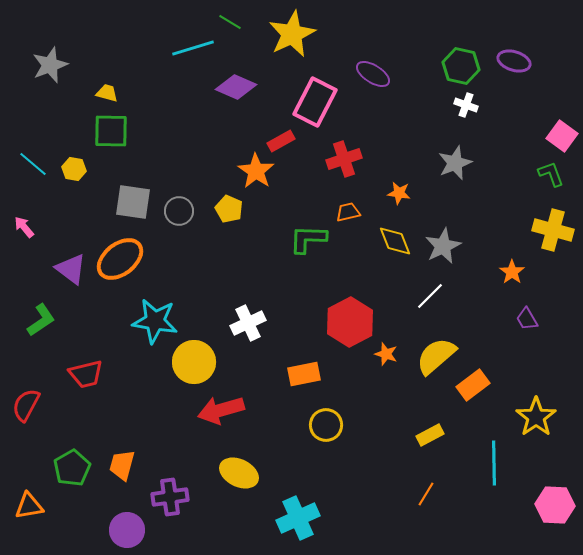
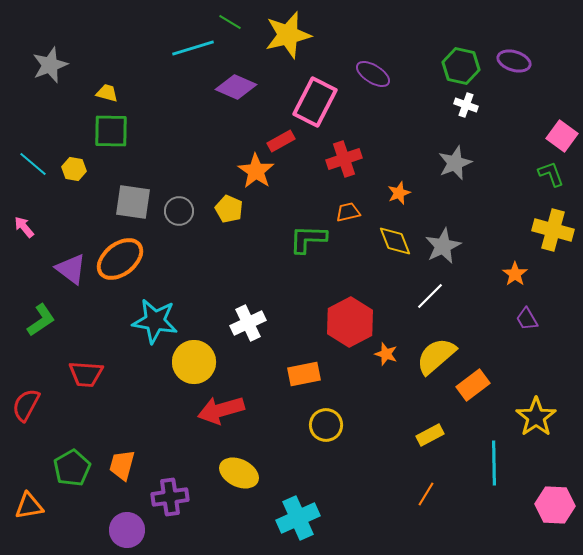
yellow star at (292, 34): moved 4 px left, 1 px down; rotated 12 degrees clockwise
orange star at (399, 193): rotated 30 degrees counterclockwise
orange star at (512, 272): moved 3 px right, 2 px down
red trapezoid at (86, 374): rotated 18 degrees clockwise
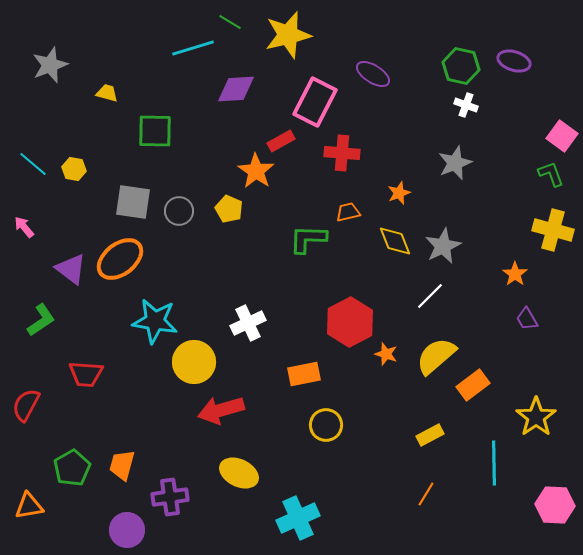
purple diamond at (236, 87): moved 2 px down; rotated 27 degrees counterclockwise
green square at (111, 131): moved 44 px right
red cross at (344, 159): moved 2 px left, 6 px up; rotated 24 degrees clockwise
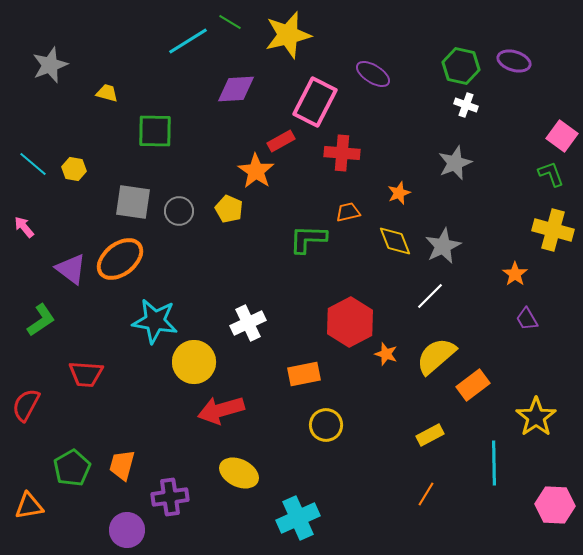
cyan line at (193, 48): moved 5 px left, 7 px up; rotated 15 degrees counterclockwise
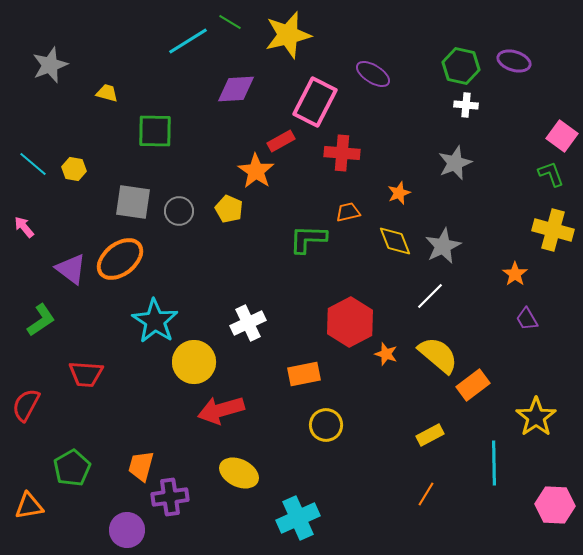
white cross at (466, 105): rotated 15 degrees counterclockwise
cyan star at (155, 321): rotated 24 degrees clockwise
yellow semicircle at (436, 356): moved 2 px right, 1 px up; rotated 81 degrees clockwise
orange trapezoid at (122, 465): moved 19 px right, 1 px down
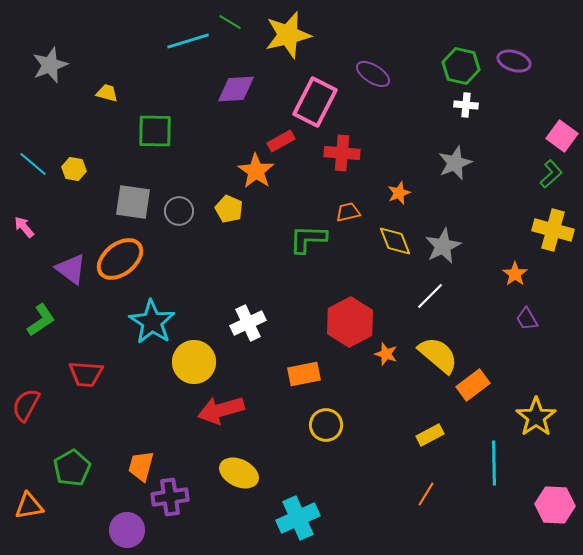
cyan line at (188, 41): rotated 15 degrees clockwise
green L-shape at (551, 174): rotated 68 degrees clockwise
cyan star at (155, 321): moved 3 px left, 1 px down
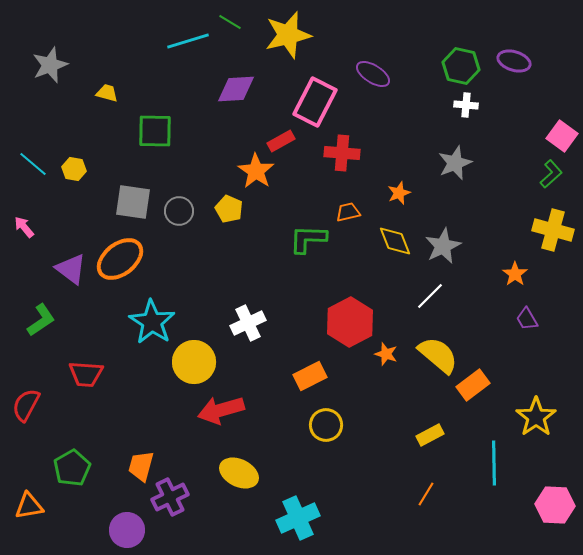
orange rectangle at (304, 374): moved 6 px right, 2 px down; rotated 16 degrees counterclockwise
purple cross at (170, 497): rotated 18 degrees counterclockwise
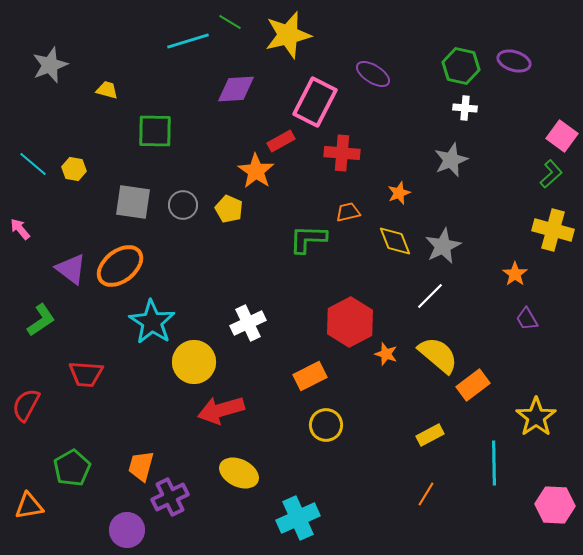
yellow trapezoid at (107, 93): moved 3 px up
white cross at (466, 105): moved 1 px left, 3 px down
gray star at (455, 163): moved 4 px left, 3 px up
gray circle at (179, 211): moved 4 px right, 6 px up
pink arrow at (24, 227): moved 4 px left, 2 px down
orange ellipse at (120, 259): moved 7 px down
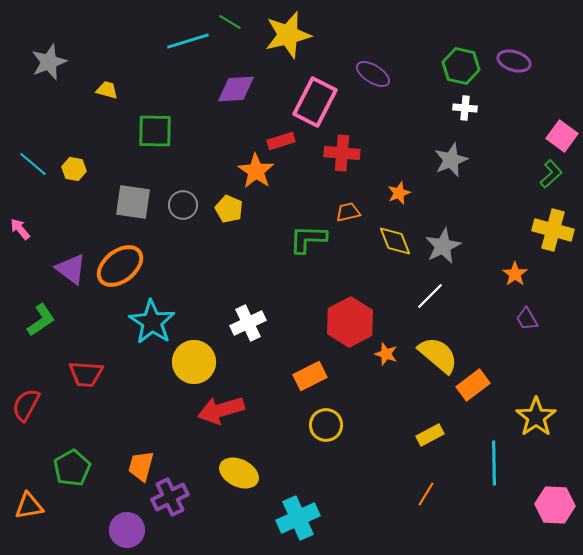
gray star at (50, 65): moved 1 px left, 3 px up
red rectangle at (281, 141): rotated 12 degrees clockwise
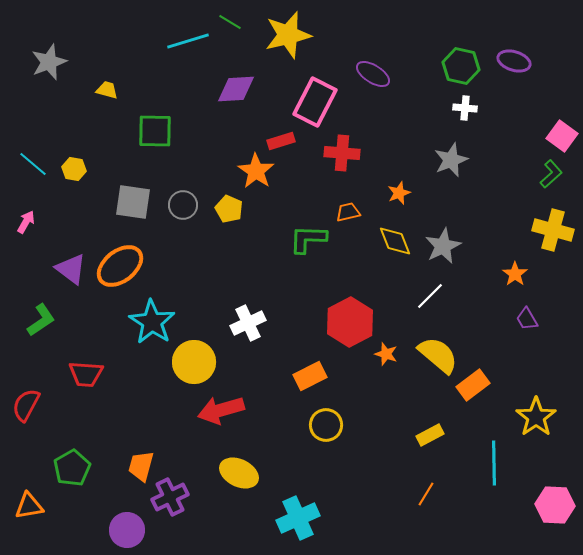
pink arrow at (20, 229): moved 6 px right, 7 px up; rotated 70 degrees clockwise
